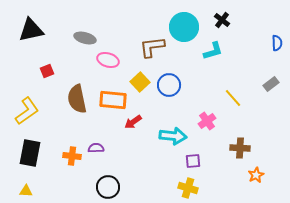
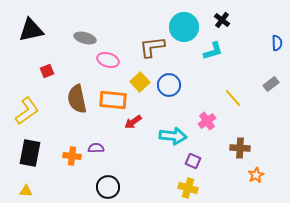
purple square: rotated 28 degrees clockwise
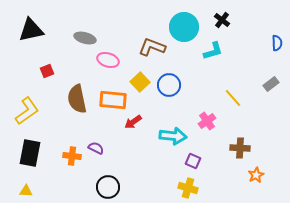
brown L-shape: rotated 28 degrees clockwise
purple semicircle: rotated 28 degrees clockwise
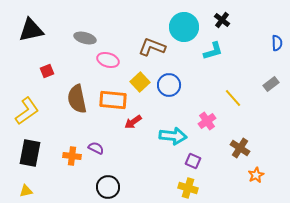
brown cross: rotated 30 degrees clockwise
yellow triangle: rotated 16 degrees counterclockwise
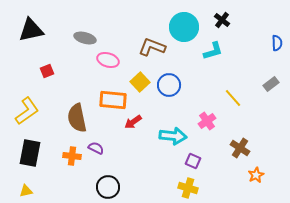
brown semicircle: moved 19 px down
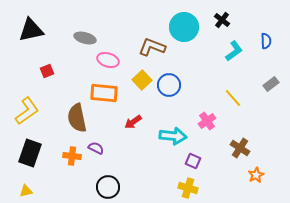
blue semicircle: moved 11 px left, 2 px up
cyan L-shape: moved 21 px right; rotated 20 degrees counterclockwise
yellow square: moved 2 px right, 2 px up
orange rectangle: moved 9 px left, 7 px up
black rectangle: rotated 8 degrees clockwise
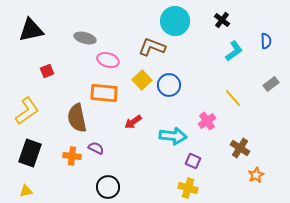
cyan circle: moved 9 px left, 6 px up
